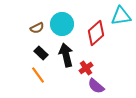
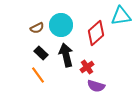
cyan circle: moved 1 px left, 1 px down
red cross: moved 1 px right, 1 px up
purple semicircle: rotated 24 degrees counterclockwise
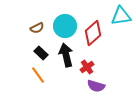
cyan circle: moved 4 px right, 1 px down
red diamond: moved 3 px left
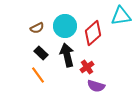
black arrow: moved 1 px right
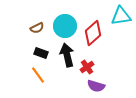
black rectangle: rotated 24 degrees counterclockwise
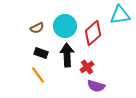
cyan triangle: moved 1 px left, 1 px up
black arrow: rotated 10 degrees clockwise
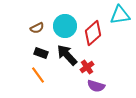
black arrow: rotated 40 degrees counterclockwise
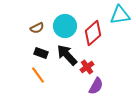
purple semicircle: rotated 78 degrees counterclockwise
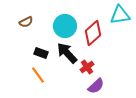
brown semicircle: moved 11 px left, 6 px up
black arrow: moved 2 px up
purple semicircle: rotated 18 degrees clockwise
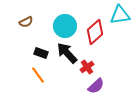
red diamond: moved 2 px right, 1 px up
